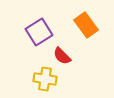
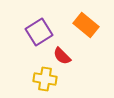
orange rectangle: rotated 15 degrees counterclockwise
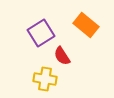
purple square: moved 2 px right, 1 px down
red semicircle: rotated 12 degrees clockwise
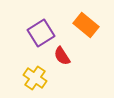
yellow cross: moved 10 px left, 1 px up; rotated 25 degrees clockwise
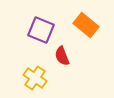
purple square: moved 3 px up; rotated 36 degrees counterclockwise
red semicircle: rotated 12 degrees clockwise
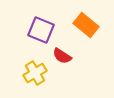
red semicircle: rotated 36 degrees counterclockwise
yellow cross: moved 5 px up; rotated 25 degrees clockwise
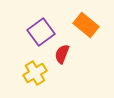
purple square: moved 2 px down; rotated 32 degrees clockwise
red semicircle: moved 2 px up; rotated 78 degrees clockwise
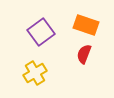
orange rectangle: rotated 20 degrees counterclockwise
red semicircle: moved 22 px right
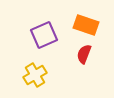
purple square: moved 3 px right, 3 px down; rotated 12 degrees clockwise
yellow cross: moved 2 px down
